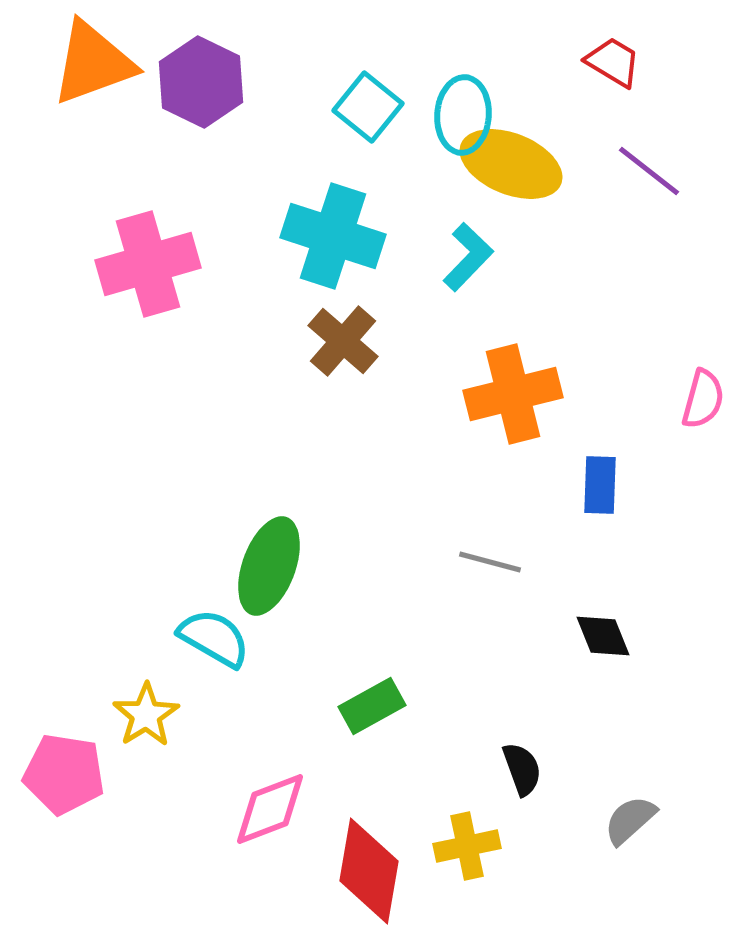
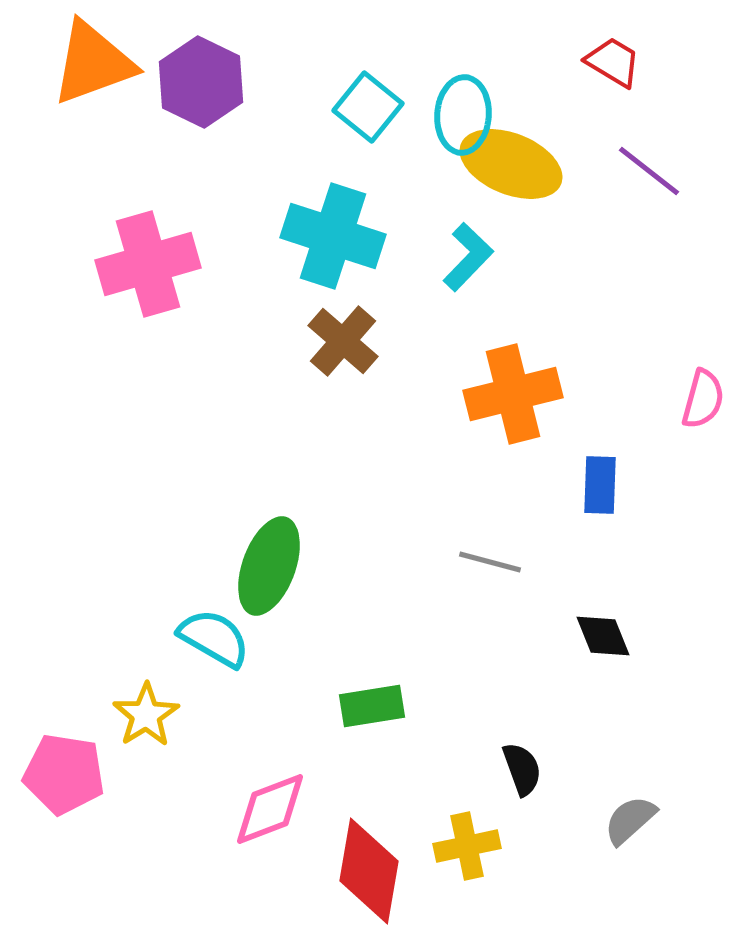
green rectangle: rotated 20 degrees clockwise
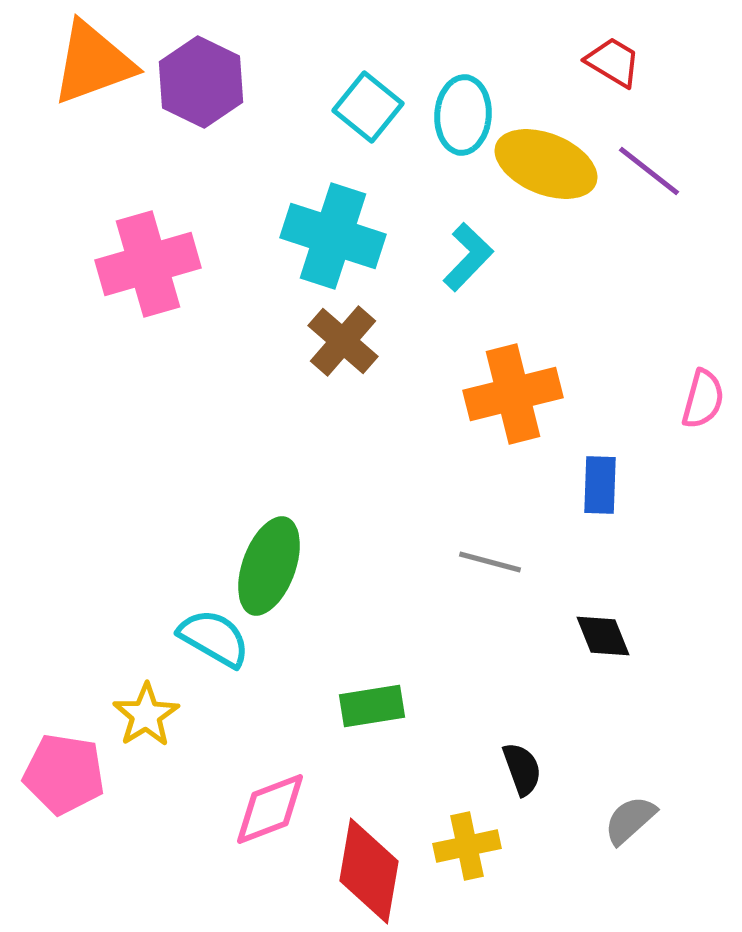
yellow ellipse: moved 35 px right
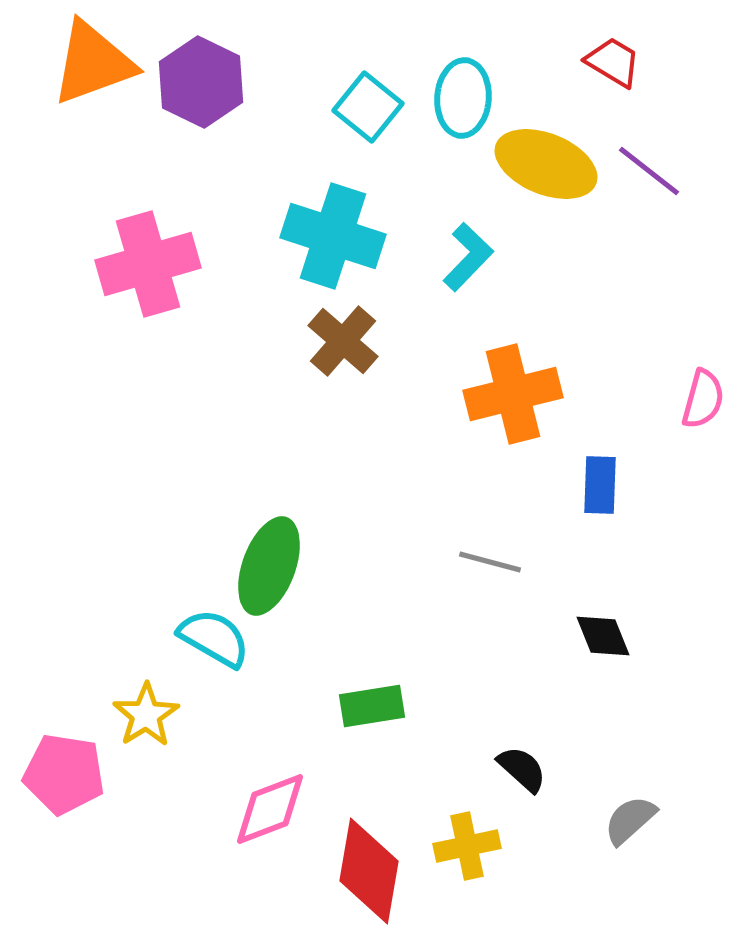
cyan ellipse: moved 17 px up
black semicircle: rotated 28 degrees counterclockwise
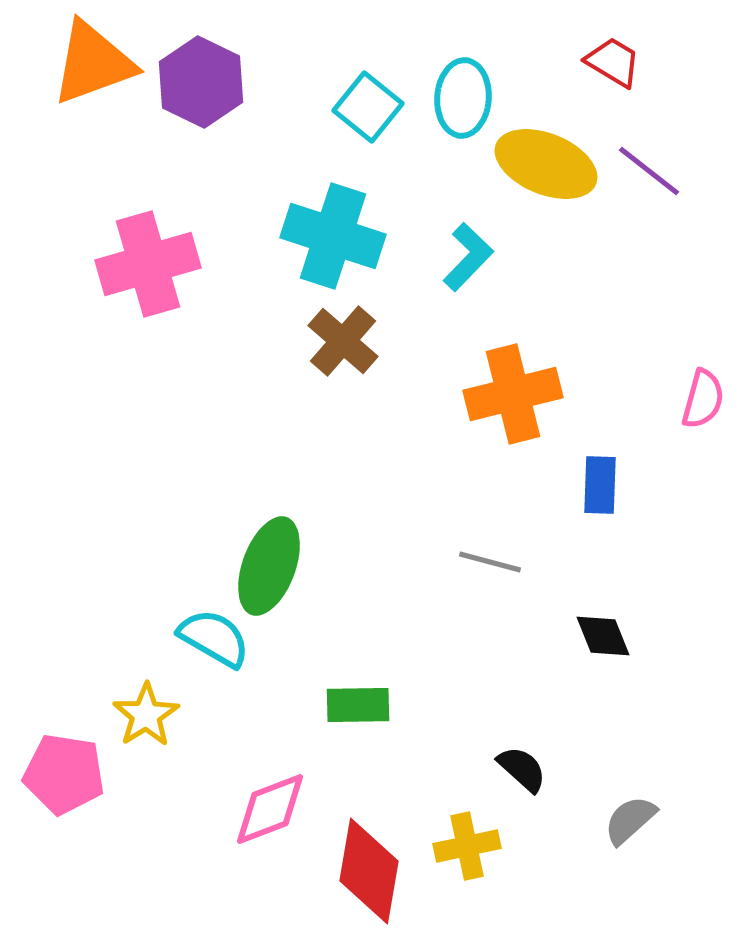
green rectangle: moved 14 px left, 1 px up; rotated 8 degrees clockwise
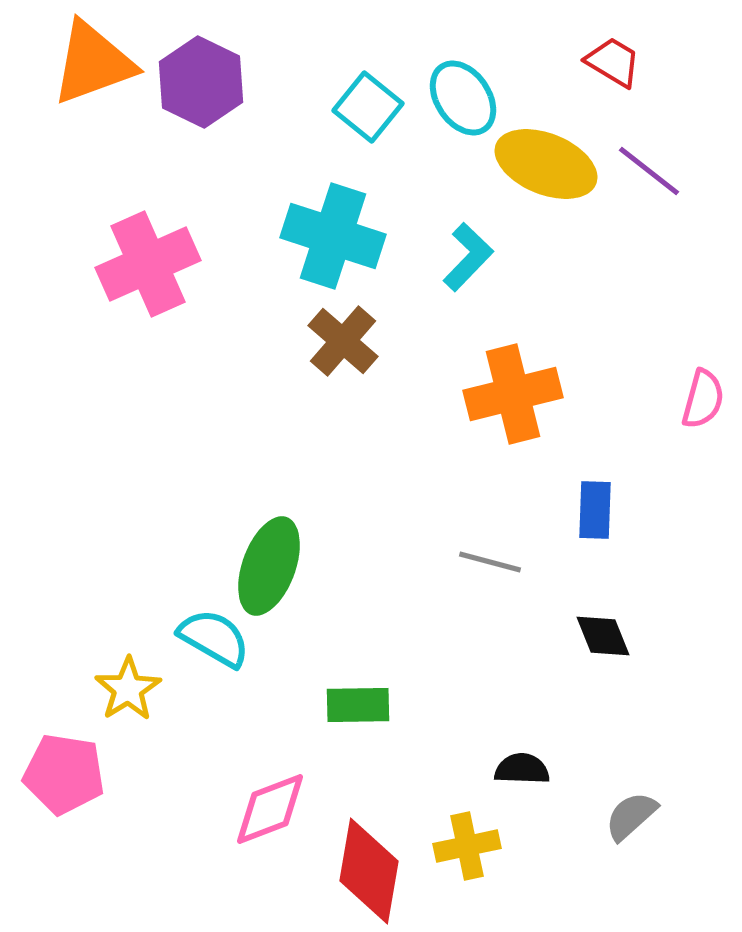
cyan ellipse: rotated 38 degrees counterclockwise
pink cross: rotated 8 degrees counterclockwise
blue rectangle: moved 5 px left, 25 px down
yellow star: moved 18 px left, 26 px up
black semicircle: rotated 40 degrees counterclockwise
gray semicircle: moved 1 px right, 4 px up
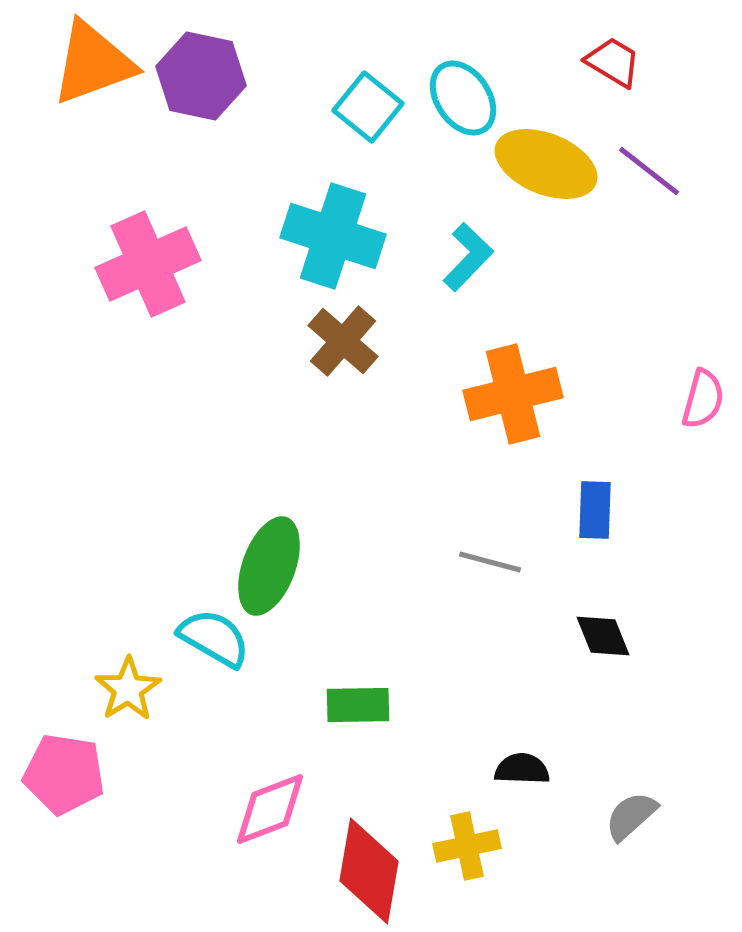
purple hexagon: moved 6 px up; rotated 14 degrees counterclockwise
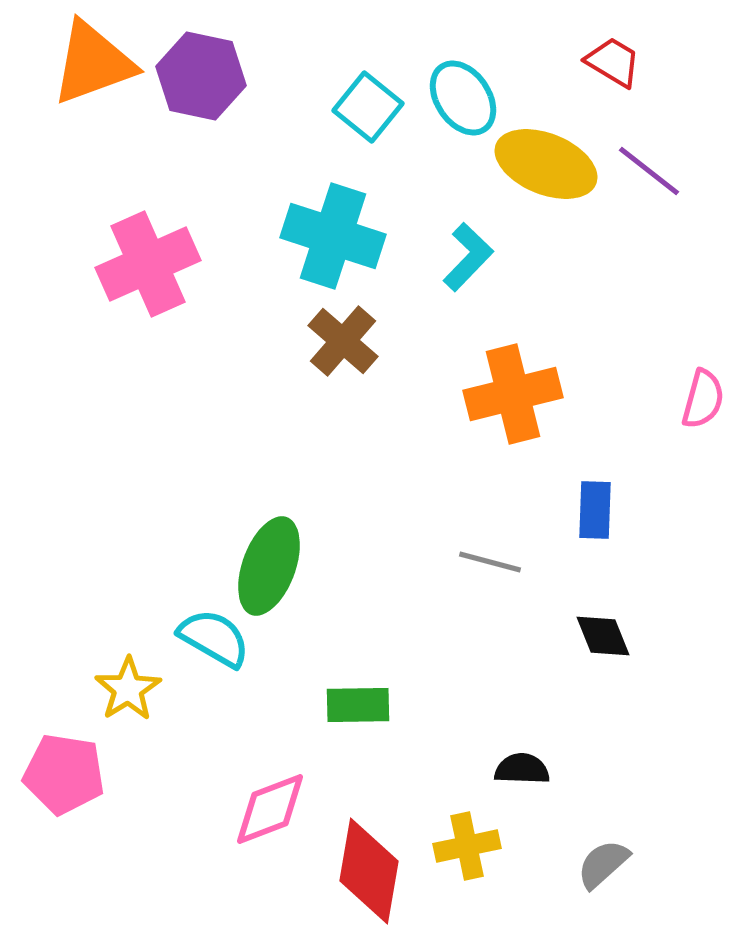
gray semicircle: moved 28 px left, 48 px down
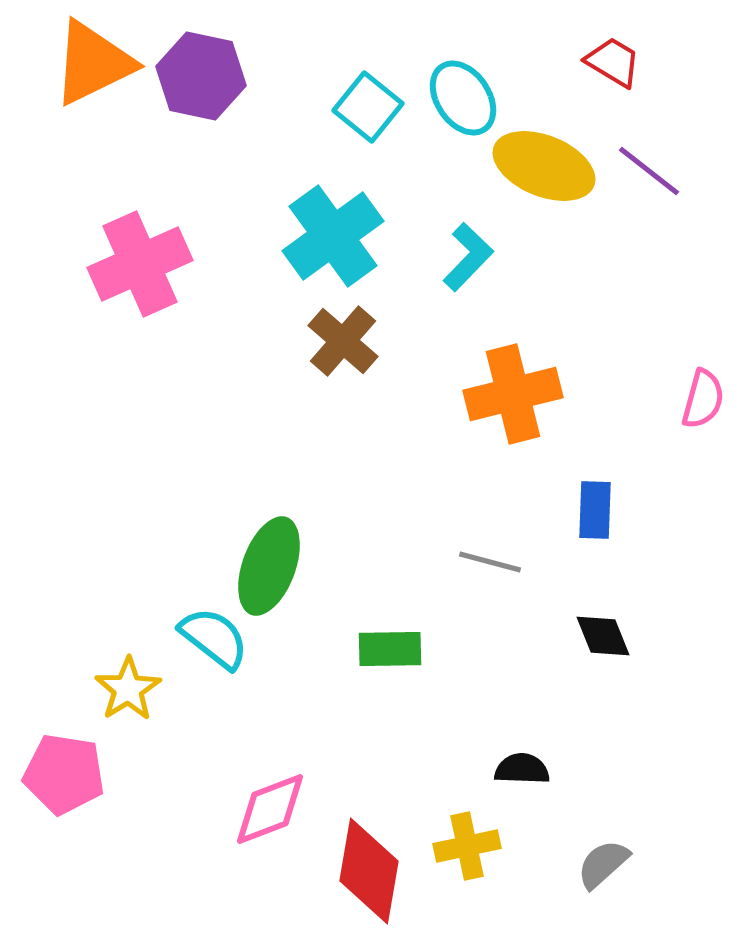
orange triangle: rotated 6 degrees counterclockwise
yellow ellipse: moved 2 px left, 2 px down
cyan cross: rotated 36 degrees clockwise
pink cross: moved 8 px left
cyan semicircle: rotated 8 degrees clockwise
green rectangle: moved 32 px right, 56 px up
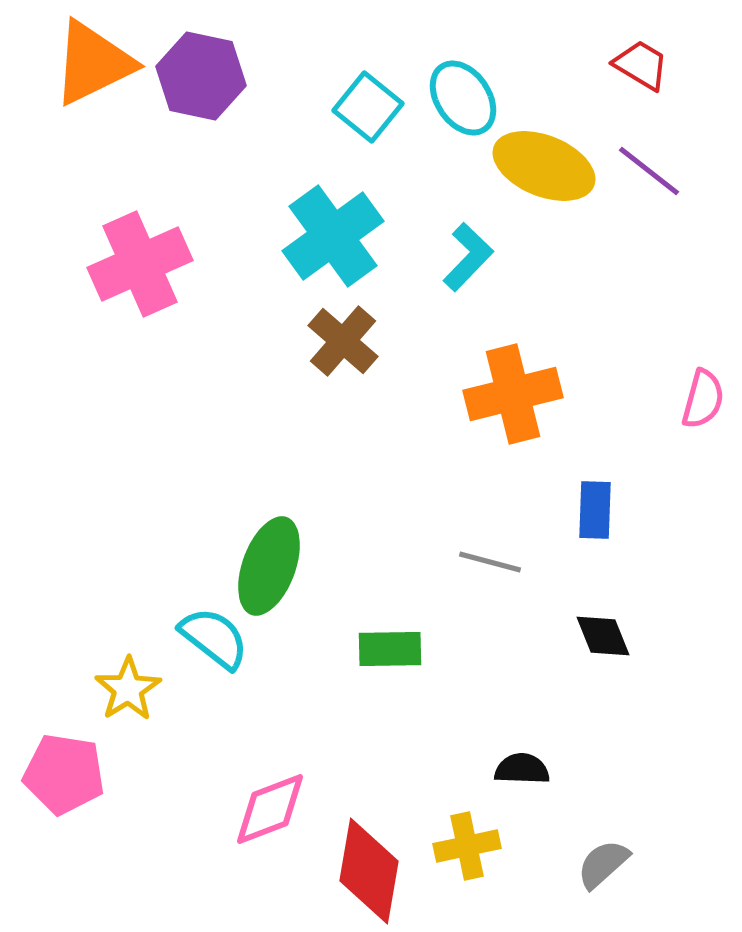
red trapezoid: moved 28 px right, 3 px down
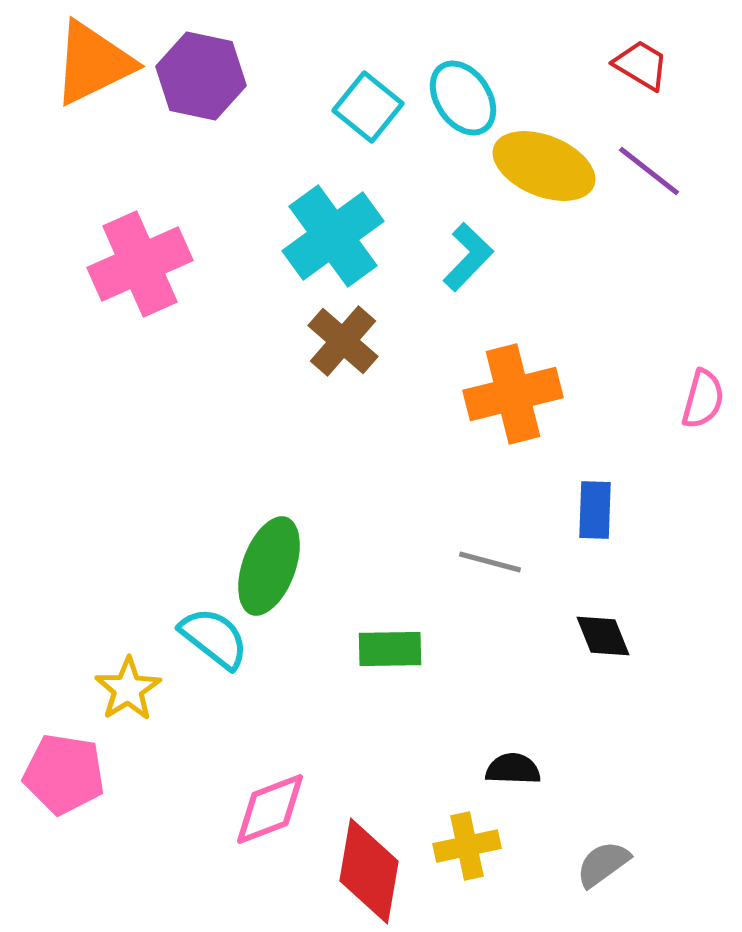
black semicircle: moved 9 px left
gray semicircle: rotated 6 degrees clockwise
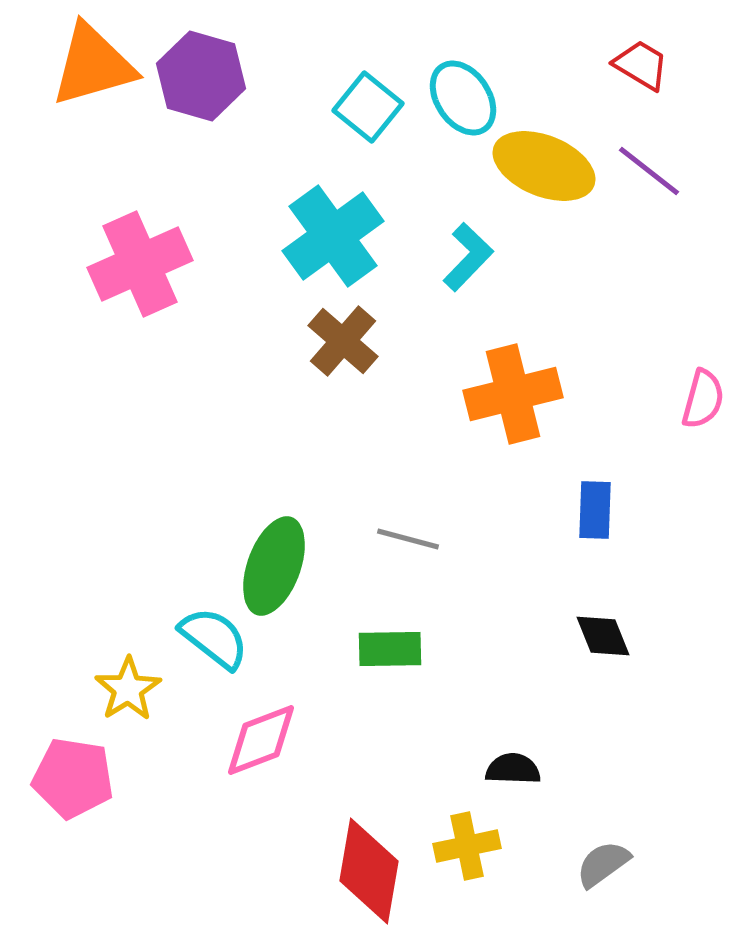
orange triangle: moved 2 px down; rotated 10 degrees clockwise
purple hexagon: rotated 4 degrees clockwise
gray line: moved 82 px left, 23 px up
green ellipse: moved 5 px right
pink pentagon: moved 9 px right, 4 px down
pink diamond: moved 9 px left, 69 px up
